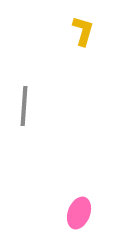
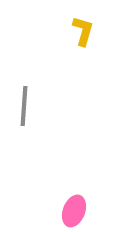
pink ellipse: moved 5 px left, 2 px up
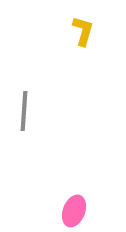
gray line: moved 5 px down
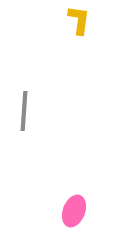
yellow L-shape: moved 4 px left, 11 px up; rotated 8 degrees counterclockwise
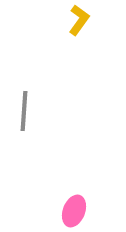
yellow L-shape: rotated 28 degrees clockwise
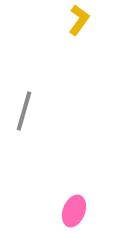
gray line: rotated 12 degrees clockwise
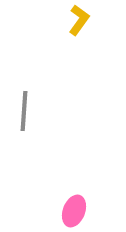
gray line: rotated 12 degrees counterclockwise
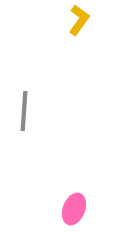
pink ellipse: moved 2 px up
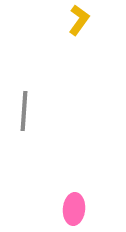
pink ellipse: rotated 16 degrees counterclockwise
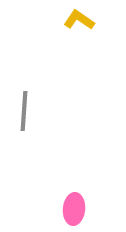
yellow L-shape: rotated 92 degrees counterclockwise
